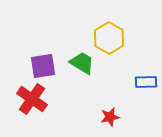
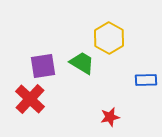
blue rectangle: moved 2 px up
red cross: moved 2 px left; rotated 8 degrees clockwise
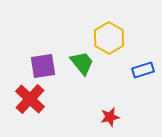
green trapezoid: rotated 20 degrees clockwise
blue rectangle: moved 3 px left, 10 px up; rotated 15 degrees counterclockwise
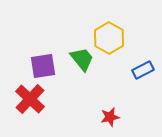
green trapezoid: moved 4 px up
blue rectangle: rotated 10 degrees counterclockwise
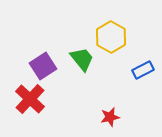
yellow hexagon: moved 2 px right, 1 px up
purple square: rotated 24 degrees counterclockwise
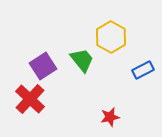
green trapezoid: moved 1 px down
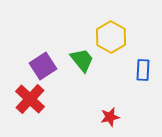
blue rectangle: rotated 60 degrees counterclockwise
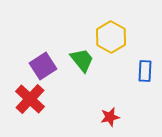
blue rectangle: moved 2 px right, 1 px down
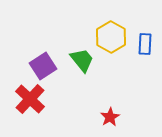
blue rectangle: moved 27 px up
red star: rotated 18 degrees counterclockwise
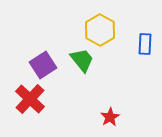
yellow hexagon: moved 11 px left, 7 px up
purple square: moved 1 px up
